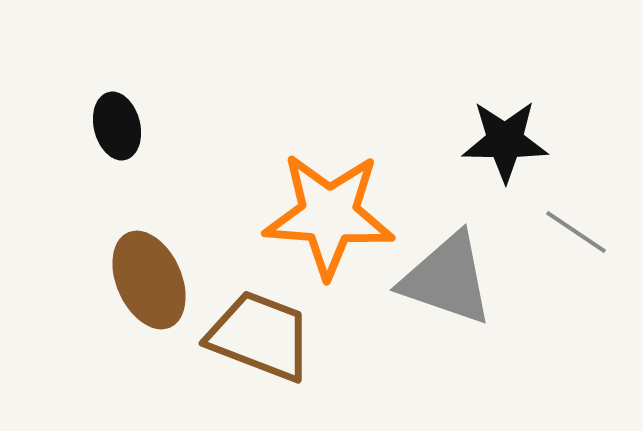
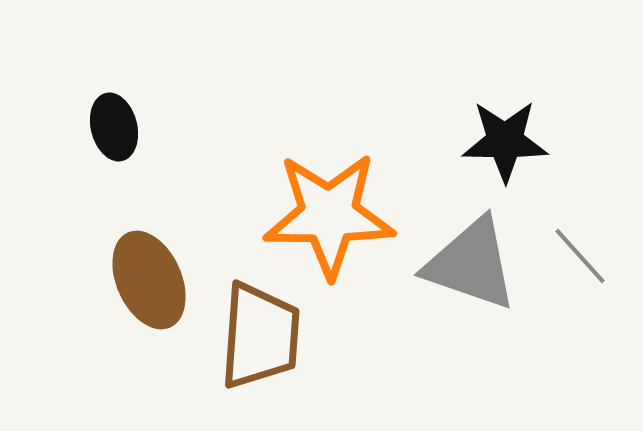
black ellipse: moved 3 px left, 1 px down
orange star: rotated 4 degrees counterclockwise
gray line: moved 4 px right, 24 px down; rotated 14 degrees clockwise
gray triangle: moved 24 px right, 15 px up
brown trapezoid: rotated 73 degrees clockwise
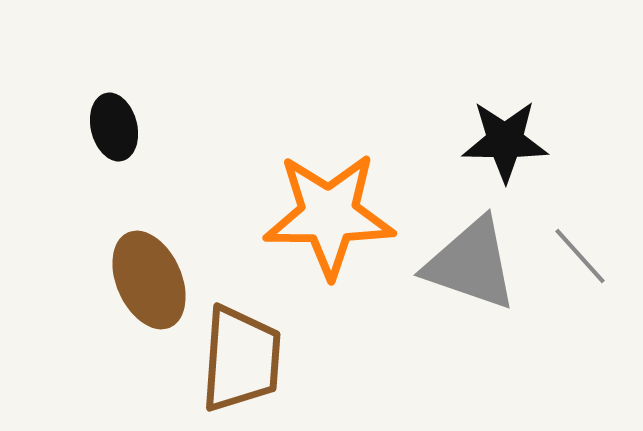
brown trapezoid: moved 19 px left, 23 px down
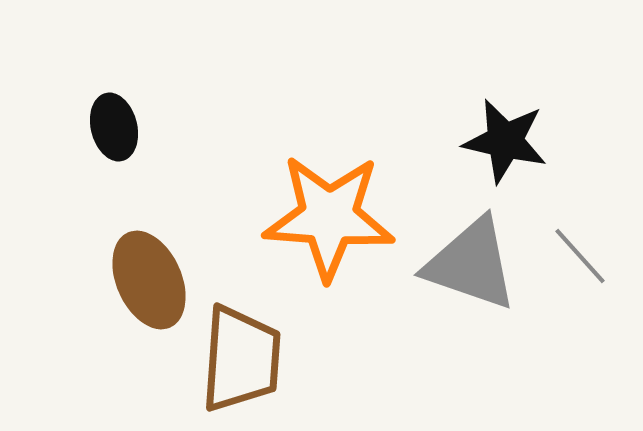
black star: rotated 12 degrees clockwise
orange star: moved 2 px down; rotated 4 degrees clockwise
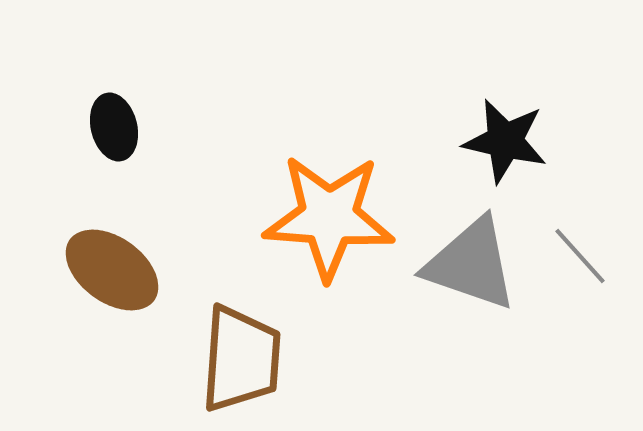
brown ellipse: moved 37 px left, 10 px up; rotated 30 degrees counterclockwise
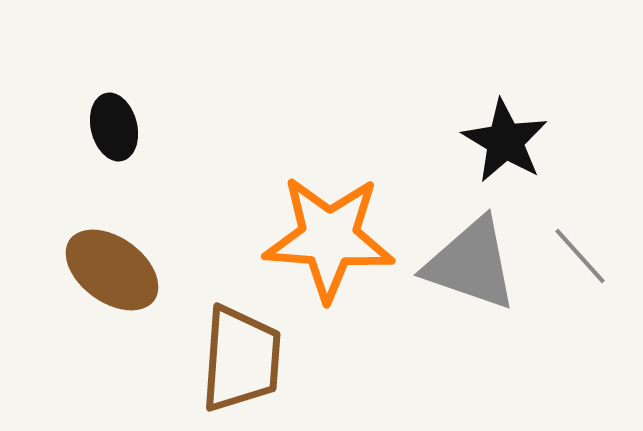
black star: rotated 18 degrees clockwise
orange star: moved 21 px down
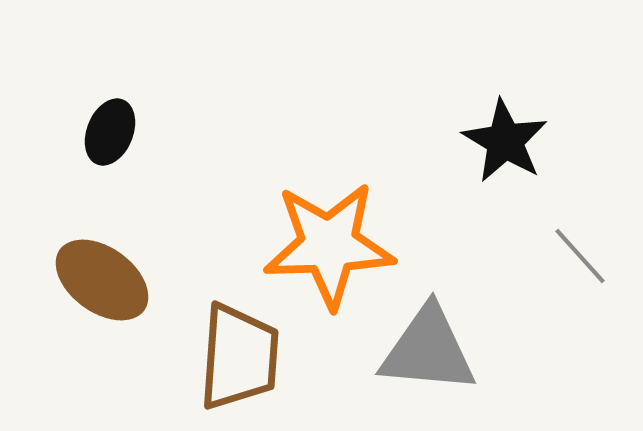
black ellipse: moved 4 px left, 5 px down; rotated 36 degrees clockwise
orange star: moved 7 px down; rotated 6 degrees counterclockwise
gray triangle: moved 43 px left, 86 px down; rotated 14 degrees counterclockwise
brown ellipse: moved 10 px left, 10 px down
brown trapezoid: moved 2 px left, 2 px up
